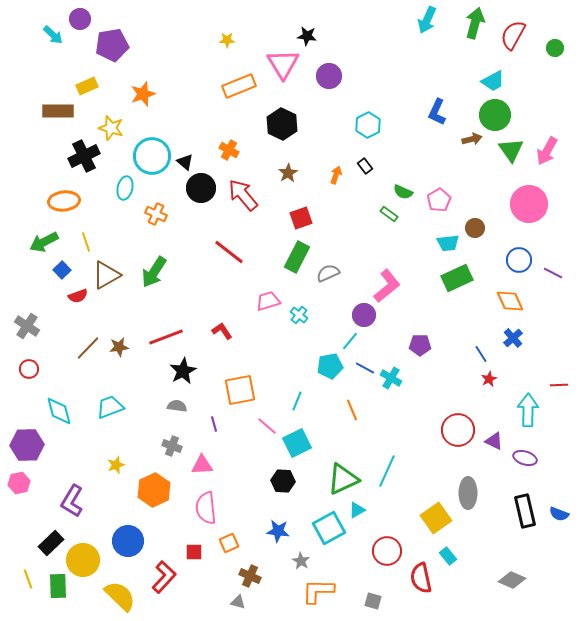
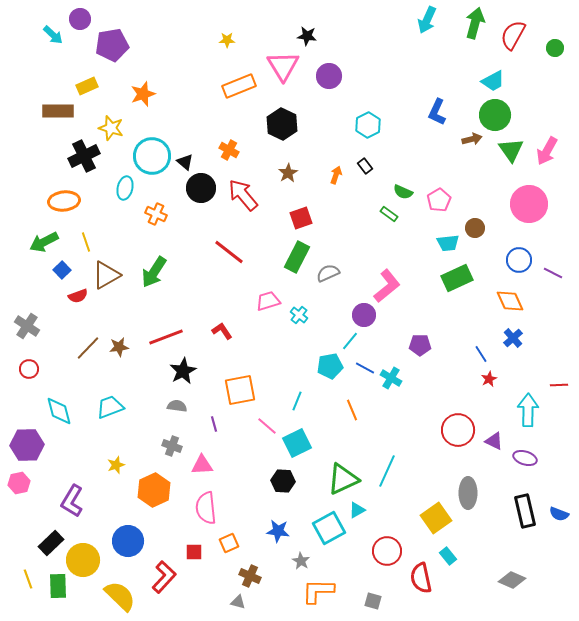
pink triangle at (283, 64): moved 2 px down
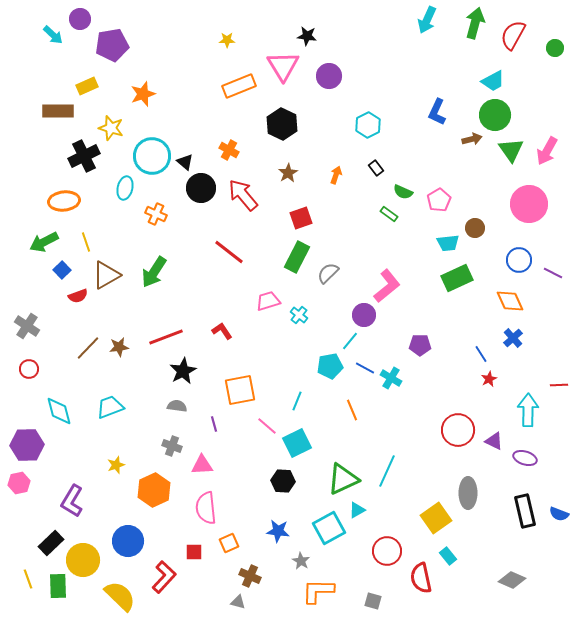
black rectangle at (365, 166): moved 11 px right, 2 px down
gray semicircle at (328, 273): rotated 20 degrees counterclockwise
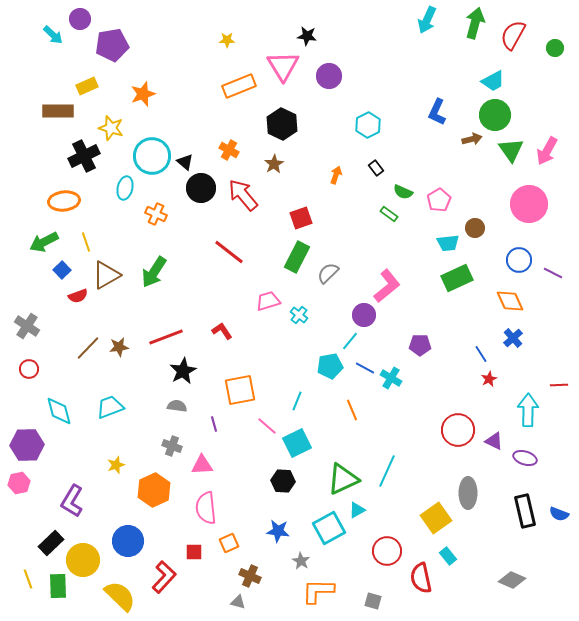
brown star at (288, 173): moved 14 px left, 9 px up
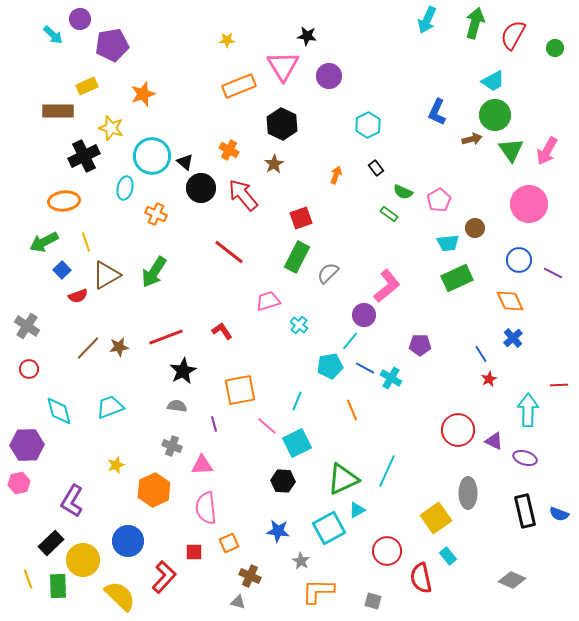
cyan cross at (299, 315): moved 10 px down
